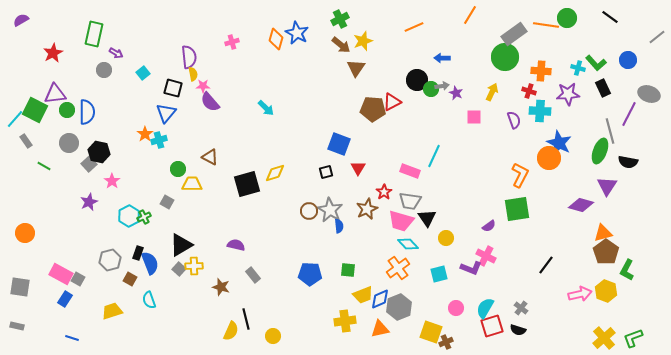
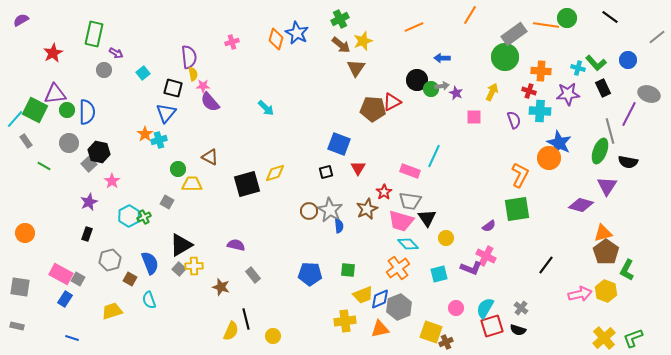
black rectangle at (138, 253): moved 51 px left, 19 px up
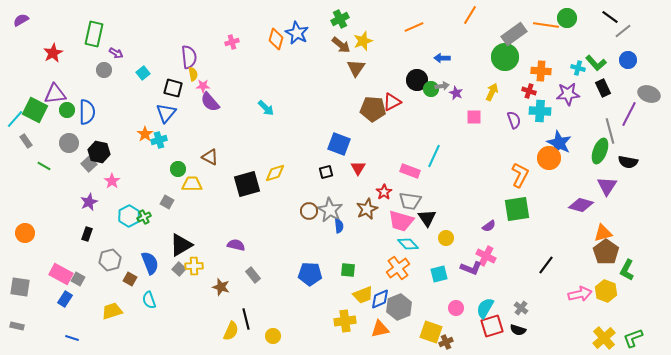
gray line at (657, 37): moved 34 px left, 6 px up
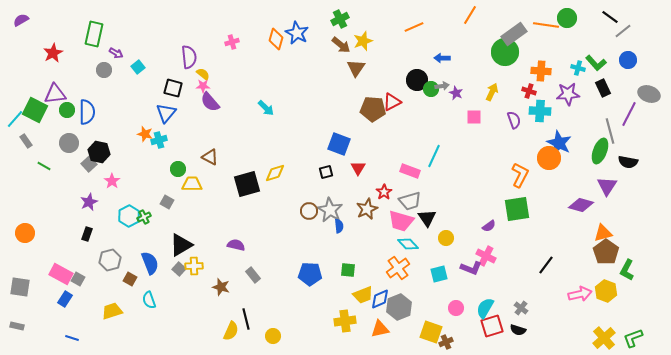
green circle at (505, 57): moved 5 px up
cyan square at (143, 73): moved 5 px left, 6 px up
yellow semicircle at (193, 74): moved 10 px right; rotated 40 degrees counterclockwise
orange star at (145, 134): rotated 21 degrees counterclockwise
gray trapezoid at (410, 201): rotated 25 degrees counterclockwise
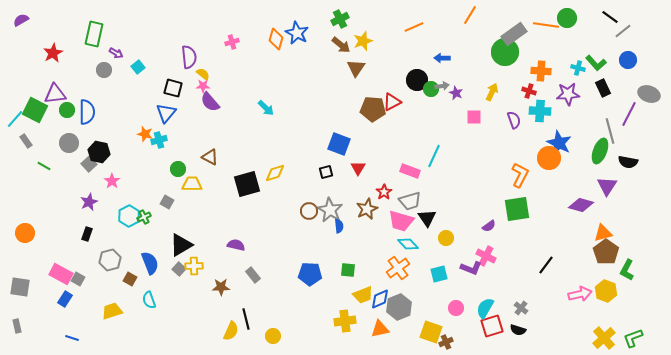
brown star at (221, 287): rotated 18 degrees counterclockwise
gray rectangle at (17, 326): rotated 64 degrees clockwise
